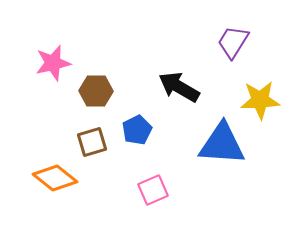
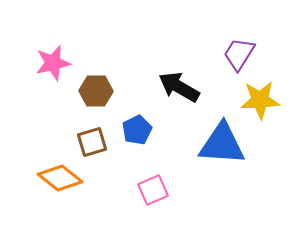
purple trapezoid: moved 6 px right, 12 px down
orange diamond: moved 5 px right
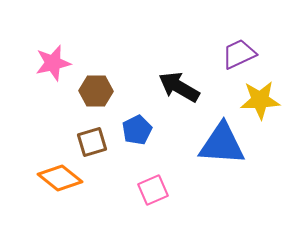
purple trapezoid: rotated 33 degrees clockwise
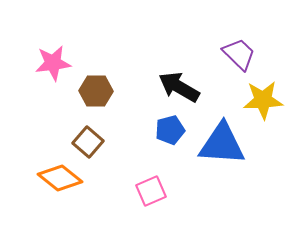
purple trapezoid: rotated 69 degrees clockwise
pink star: rotated 6 degrees clockwise
yellow star: moved 3 px right
blue pentagon: moved 33 px right; rotated 12 degrees clockwise
brown square: moved 4 px left; rotated 32 degrees counterclockwise
pink square: moved 2 px left, 1 px down
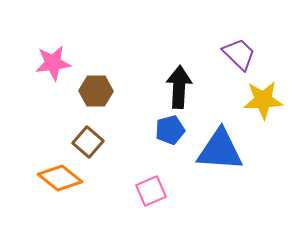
black arrow: rotated 63 degrees clockwise
blue triangle: moved 2 px left, 6 px down
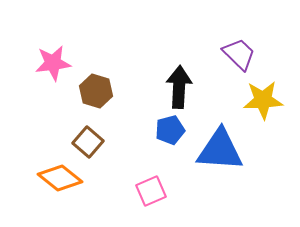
brown hexagon: rotated 16 degrees clockwise
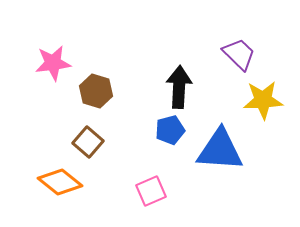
orange diamond: moved 4 px down
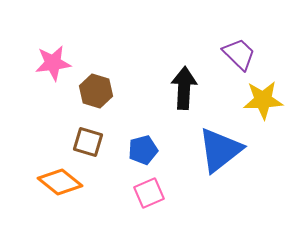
black arrow: moved 5 px right, 1 px down
blue pentagon: moved 27 px left, 20 px down
brown square: rotated 24 degrees counterclockwise
blue triangle: rotated 42 degrees counterclockwise
pink square: moved 2 px left, 2 px down
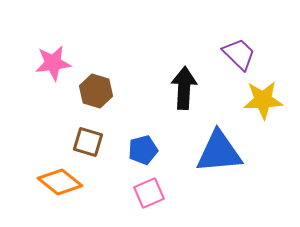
blue triangle: moved 1 px left, 2 px down; rotated 33 degrees clockwise
